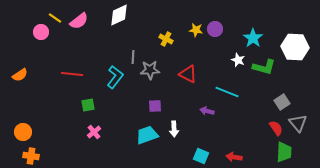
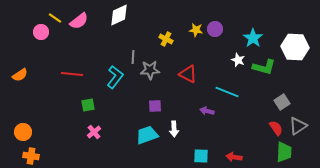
gray triangle: moved 3 px down; rotated 36 degrees clockwise
cyan square: rotated 21 degrees counterclockwise
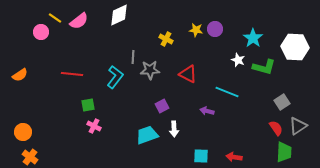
purple square: moved 7 px right; rotated 24 degrees counterclockwise
pink cross: moved 6 px up; rotated 24 degrees counterclockwise
orange cross: moved 1 px left, 1 px down; rotated 28 degrees clockwise
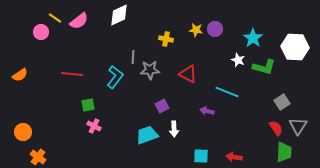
yellow cross: rotated 16 degrees counterclockwise
gray triangle: rotated 24 degrees counterclockwise
orange cross: moved 8 px right
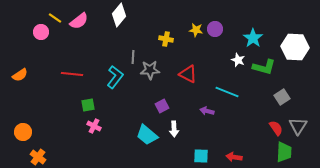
white diamond: rotated 25 degrees counterclockwise
gray square: moved 5 px up
cyan trapezoid: rotated 120 degrees counterclockwise
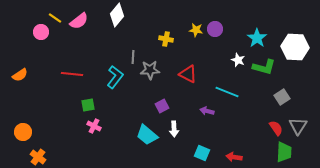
white diamond: moved 2 px left
cyan star: moved 4 px right
cyan square: moved 1 px right, 3 px up; rotated 21 degrees clockwise
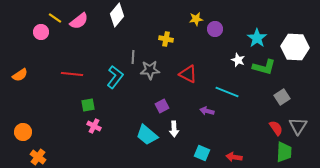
yellow star: moved 11 px up; rotated 16 degrees counterclockwise
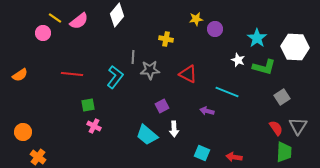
pink circle: moved 2 px right, 1 px down
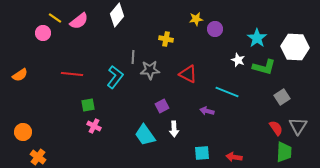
cyan trapezoid: moved 2 px left; rotated 15 degrees clockwise
cyan square: rotated 28 degrees counterclockwise
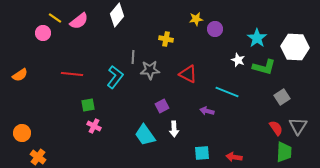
orange circle: moved 1 px left, 1 px down
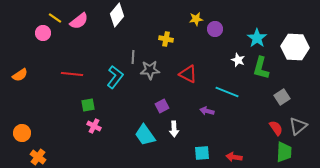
green L-shape: moved 3 px left, 1 px down; rotated 90 degrees clockwise
gray triangle: rotated 18 degrees clockwise
